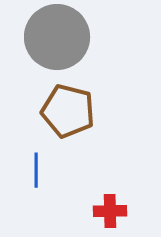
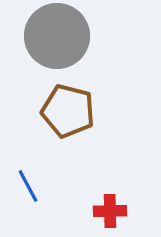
gray circle: moved 1 px up
blue line: moved 8 px left, 16 px down; rotated 28 degrees counterclockwise
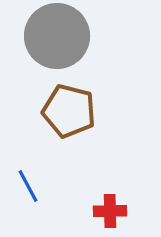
brown pentagon: moved 1 px right
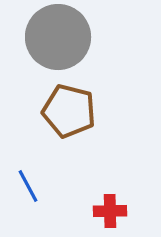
gray circle: moved 1 px right, 1 px down
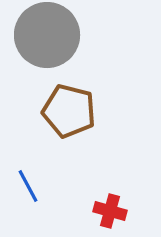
gray circle: moved 11 px left, 2 px up
red cross: rotated 16 degrees clockwise
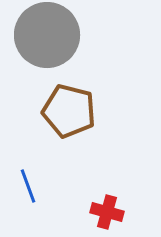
blue line: rotated 8 degrees clockwise
red cross: moved 3 px left, 1 px down
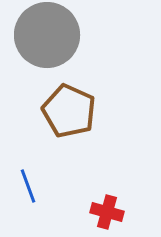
brown pentagon: rotated 10 degrees clockwise
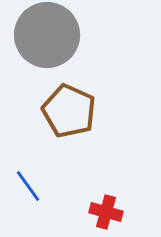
blue line: rotated 16 degrees counterclockwise
red cross: moved 1 px left
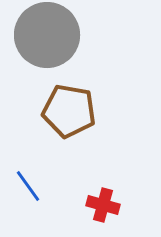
brown pentagon: rotated 14 degrees counterclockwise
red cross: moved 3 px left, 7 px up
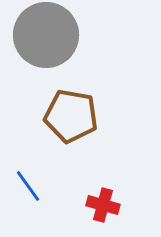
gray circle: moved 1 px left
brown pentagon: moved 2 px right, 5 px down
